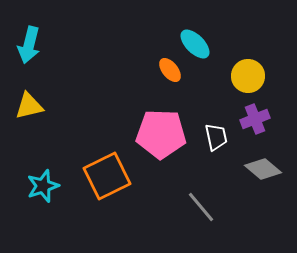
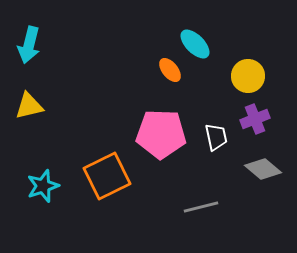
gray line: rotated 64 degrees counterclockwise
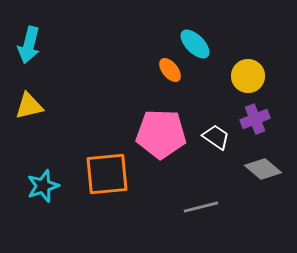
white trapezoid: rotated 44 degrees counterclockwise
orange square: moved 2 px up; rotated 21 degrees clockwise
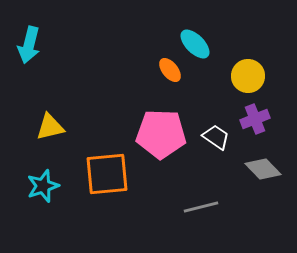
yellow triangle: moved 21 px right, 21 px down
gray diamond: rotated 6 degrees clockwise
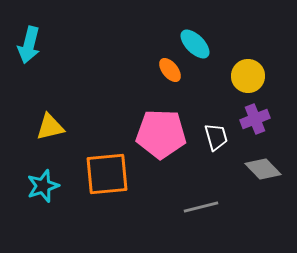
white trapezoid: rotated 40 degrees clockwise
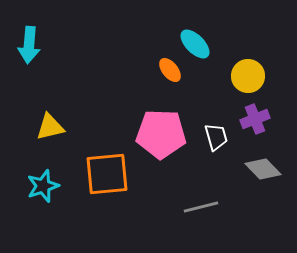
cyan arrow: rotated 9 degrees counterclockwise
